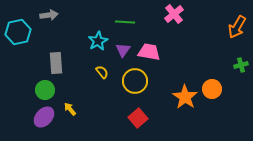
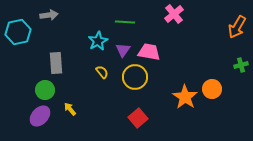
yellow circle: moved 4 px up
purple ellipse: moved 4 px left, 1 px up
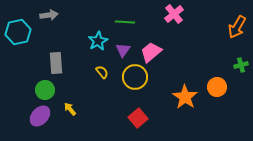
pink trapezoid: moved 2 px right; rotated 50 degrees counterclockwise
orange circle: moved 5 px right, 2 px up
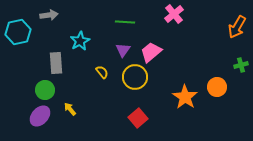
cyan star: moved 18 px left
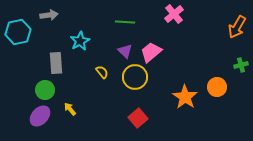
purple triangle: moved 2 px right, 1 px down; rotated 21 degrees counterclockwise
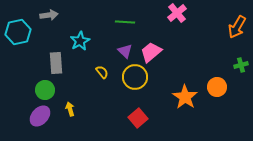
pink cross: moved 3 px right, 1 px up
yellow arrow: rotated 24 degrees clockwise
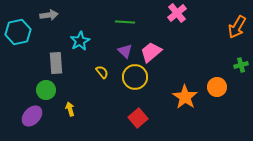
green circle: moved 1 px right
purple ellipse: moved 8 px left
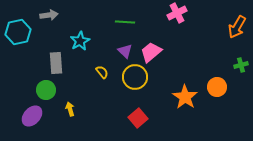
pink cross: rotated 12 degrees clockwise
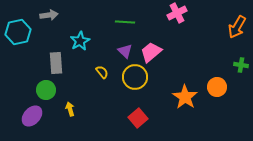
green cross: rotated 24 degrees clockwise
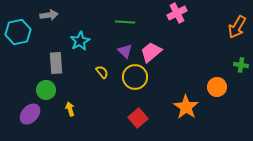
orange star: moved 1 px right, 10 px down
purple ellipse: moved 2 px left, 2 px up
